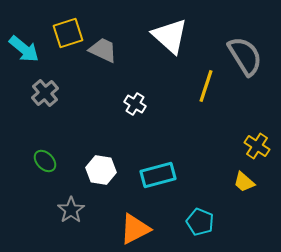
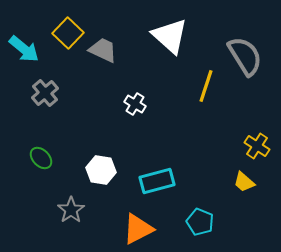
yellow square: rotated 28 degrees counterclockwise
green ellipse: moved 4 px left, 3 px up
cyan rectangle: moved 1 px left, 6 px down
orange triangle: moved 3 px right
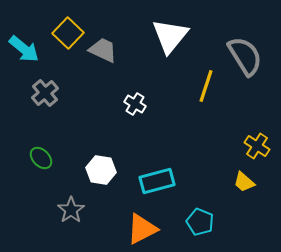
white triangle: rotated 27 degrees clockwise
orange triangle: moved 4 px right
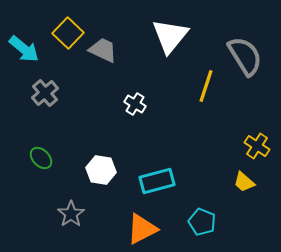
gray star: moved 4 px down
cyan pentagon: moved 2 px right
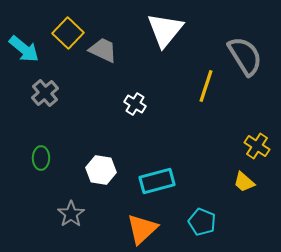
white triangle: moved 5 px left, 6 px up
green ellipse: rotated 45 degrees clockwise
orange triangle: rotated 16 degrees counterclockwise
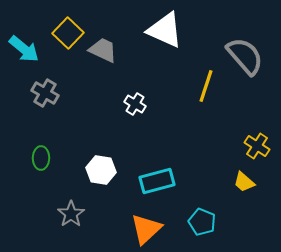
white triangle: rotated 45 degrees counterclockwise
gray semicircle: rotated 9 degrees counterclockwise
gray cross: rotated 20 degrees counterclockwise
orange triangle: moved 4 px right
